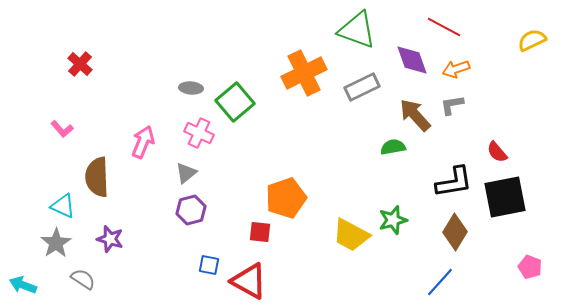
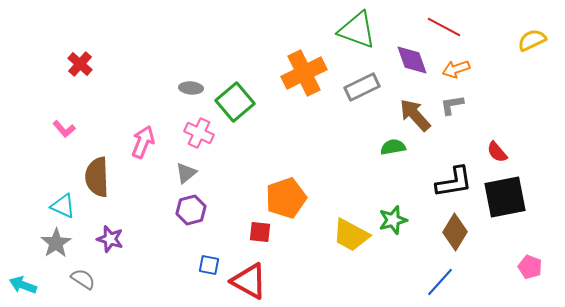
pink L-shape: moved 2 px right
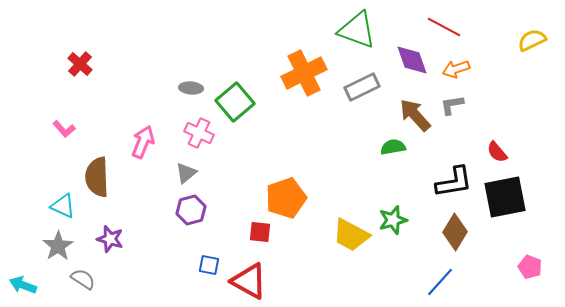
gray star: moved 2 px right, 3 px down
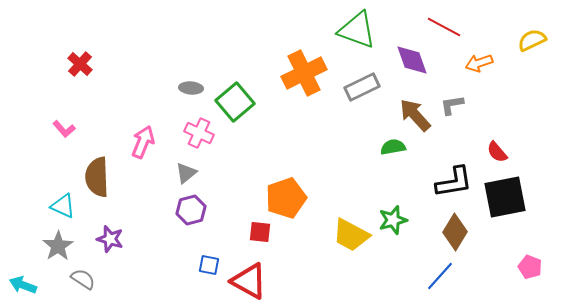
orange arrow: moved 23 px right, 6 px up
blue line: moved 6 px up
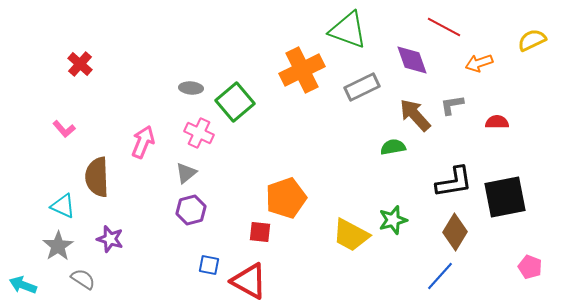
green triangle: moved 9 px left
orange cross: moved 2 px left, 3 px up
red semicircle: moved 30 px up; rotated 130 degrees clockwise
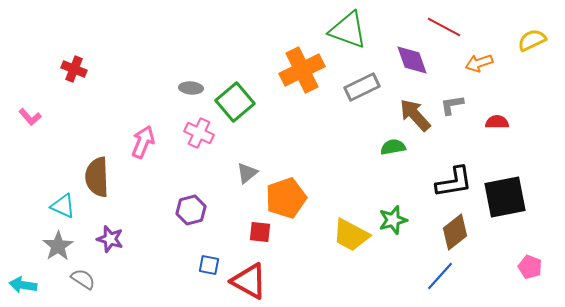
red cross: moved 6 px left, 5 px down; rotated 20 degrees counterclockwise
pink L-shape: moved 34 px left, 12 px up
gray triangle: moved 61 px right
brown diamond: rotated 21 degrees clockwise
cyan arrow: rotated 12 degrees counterclockwise
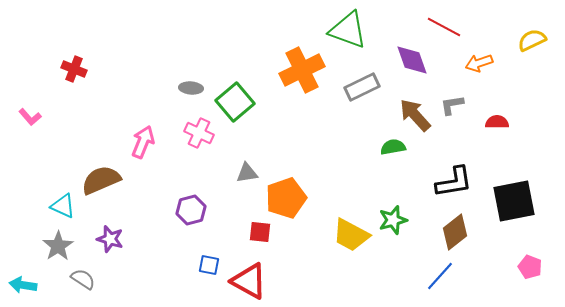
gray triangle: rotated 30 degrees clockwise
brown semicircle: moved 4 px right, 3 px down; rotated 69 degrees clockwise
black square: moved 9 px right, 4 px down
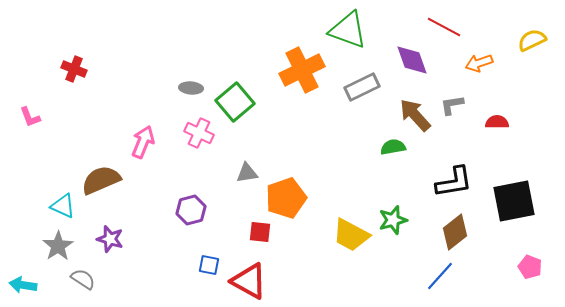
pink L-shape: rotated 20 degrees clockwise
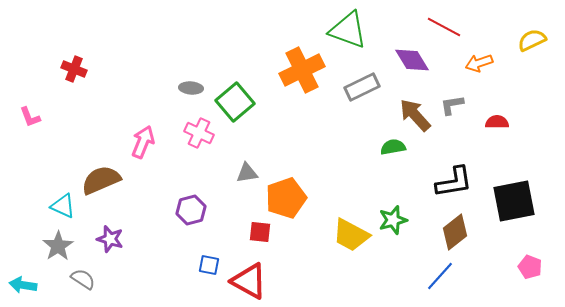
purple diamond: rotated 12 degrees counterclockwise
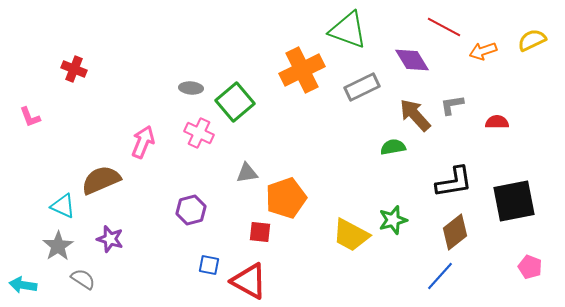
orange arrow: moved 4 px right, 12 px up
